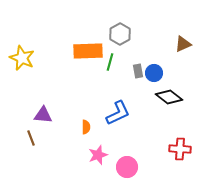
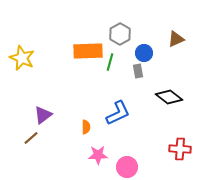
brown triangle: moved 7 px left, 5 px up
blue circle: moved 10 px left, 20 px up
purple triangle: rotated 42 degrees counterclockwise
brown line: rotated 70 degrees clockwise
pink star: rotated 18 degrees clockwise
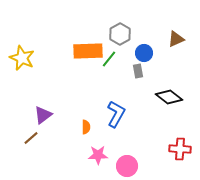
green line: moved 1 px left, 3 px up; rotated 24 degrees clockwise
blue L-shape: moved 2 px left, 1 px down; rotated 36 degrees counterclockwise
pink circle: moved 1 px up
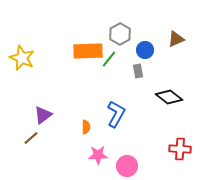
blue circle: moved 1 px right, 3 px up
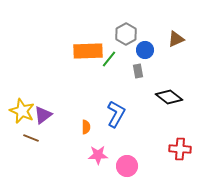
gray hexagon: moved 6 px right
yellow star: moved 53 px down
brown line: rotated 63 degrees clockwise
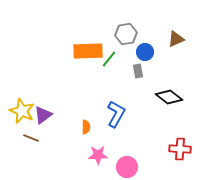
gray hexagon: rotated 20 degrees clockwise
blue circle: moved 2 px down
pink circle: moved 1 px down
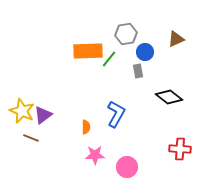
pink star: moved 3 px left
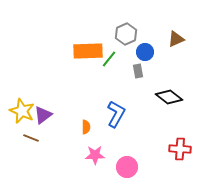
gray hexagon: rotated 15 degrees counterclockwise
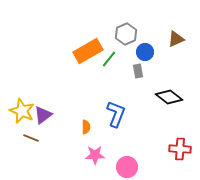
orange rectangle: rotated 28 degrees counterclockwise
blue L-shape: rotated 8 degrees counterclockwise
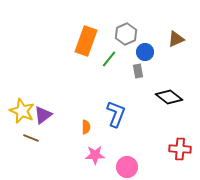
orange rectangle: moved 2 px left, 10 px up; rotated 40 degrees counterclockwise
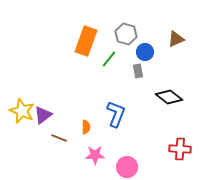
gray hexagon: rotated 20 degrees counterclockwise
brown line: moved 28 px right
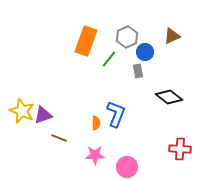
gray hexagon: moved 1 px right, 3 px down; rotated 20 degrees clockwise
brown triangle: moved 4 px left, 3 px up
purple triangle: rotated 18 degrees clockwise
orange semicircle: moved 10 px right, 4 px up
